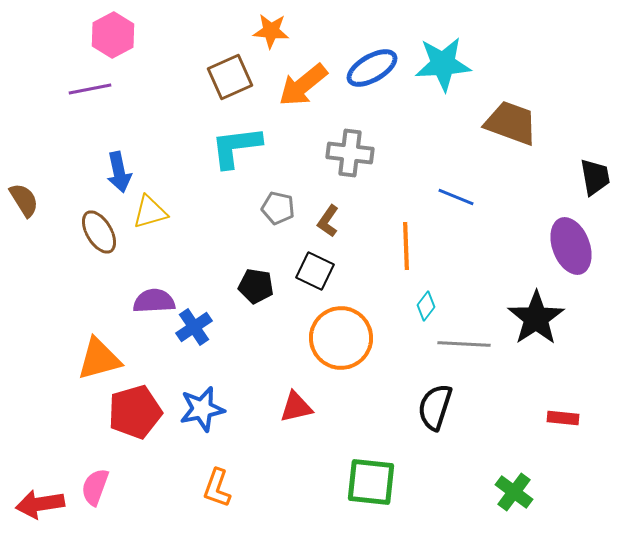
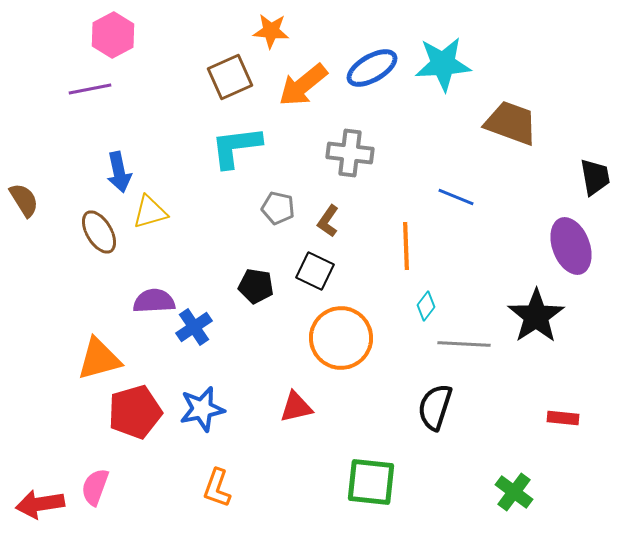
black star: moved 2 px up
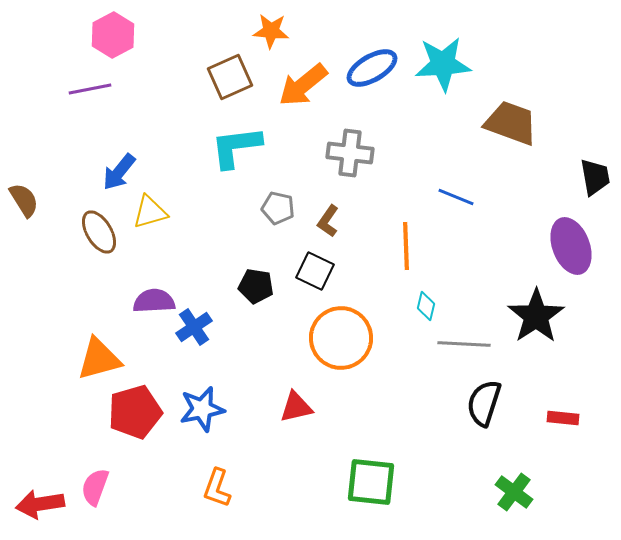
blue arrow: rotated 51 degrees clockwise
cyan diamond: rotated 24 degrees counterclockwise
black semicircle: moved 49 px right, 4 px up
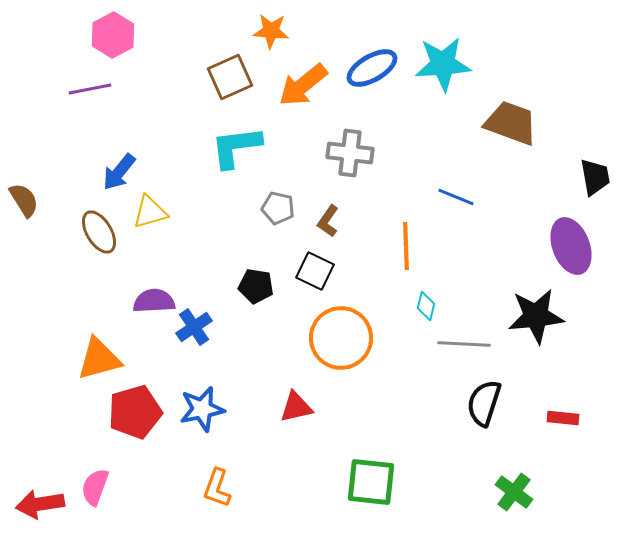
black star: rotated 28 degrees clockwise
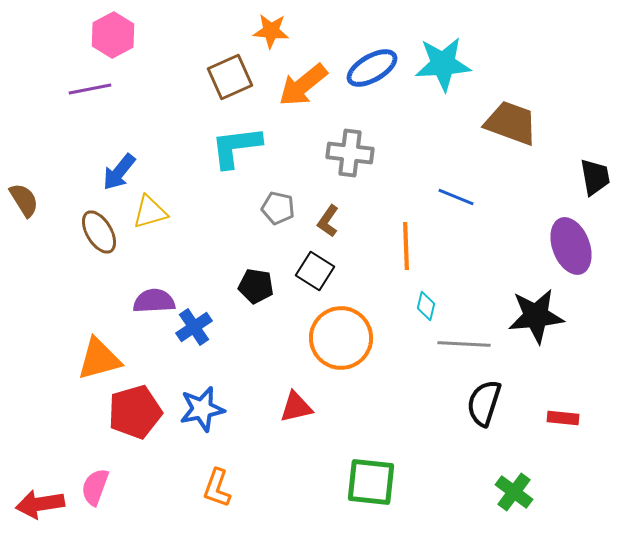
black square: rotated 6 degrees clockwise
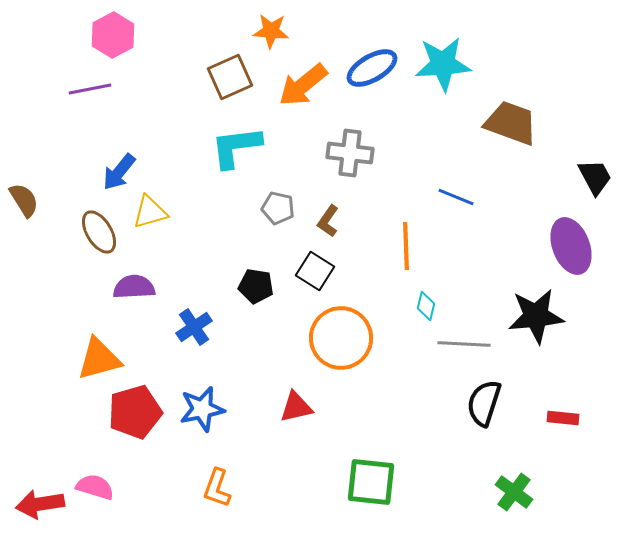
black trapezoid: rotated 18 degrees counterclockwise
purple semicircle: moved 20 px left, 14 px up
pink semicircle: rotated 87 degrees clockwise
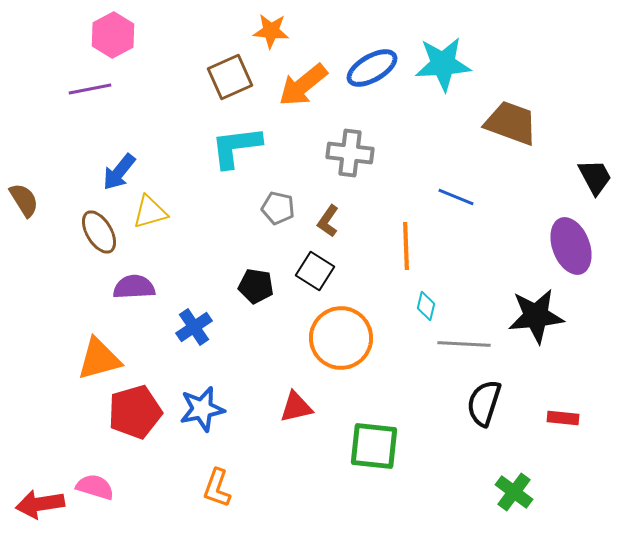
green square: moved 3 px right, 36 px up
